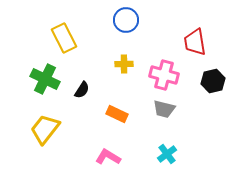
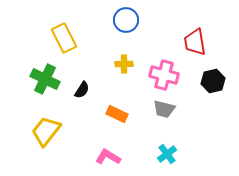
yellow trapezoid: moved 1 px right, 2 px down
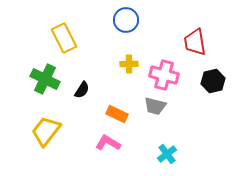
yellow cross: moved 5 px right
gray trapezoid: moved 9 px left, 3 px up
pink L-shape: moved 14 px up
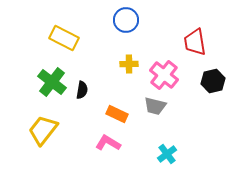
yellow rectangle: rotated 36 degrees counterclockwise
pink cross: rotated 24 degrees clockwise
green cross: moved 7 px right, 3 px down; rotated 12 degrees clockwise
black semicircle: rotated 24 degrees counterclockwise
yellow trapezoid: moved 3 px left, 1 px up
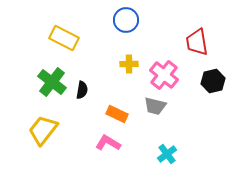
red trapezoid: moved 2 px right
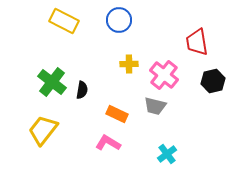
blue circle: moved 7 px left
yellow rectangle: moved 17 px up
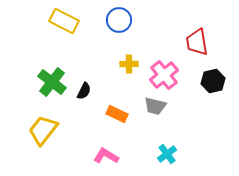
pink cross: rotated 12 degrees clockwise
black semicircle: moved 2 px right, 1 px down; rotated 18 degrees clockwise
pink L-shape: moved 2 px left, 13 px down
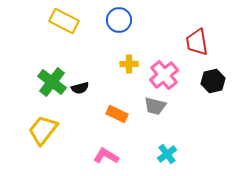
black semicircle: moved 4 px left, 3 px up; rotated 48 degrees clockwise
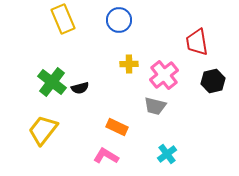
yellow rectangle: moved 1 px left, 2 px up; rotated 40 degrees clockwise
orange rectangle: moved 13 px down
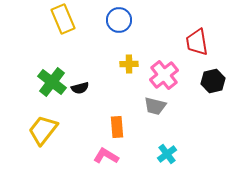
orange rectangle: rotated 60 degrees clockwise
